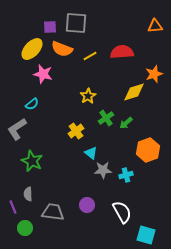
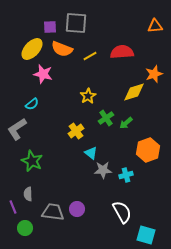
purple circle: moved 10 px left, 4 px down
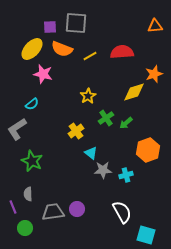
gray trapezoid: rotated 15 degrees counterclockwise
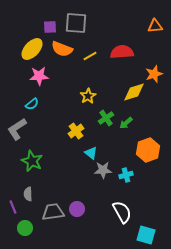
pink star: moved 4 px left, 2 px down; rotated 18 degrees counterclockwise
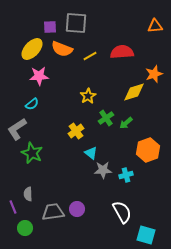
green star: moved 8 px up
